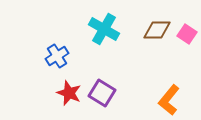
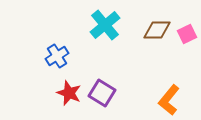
cyan cross: moved 1 px right, 4 px up; rotated 20 degrees clockwise
pink square: rotated 30 degrees clockwise
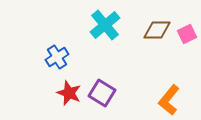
blue cross: moved 1 px down
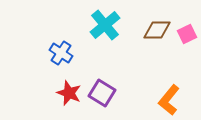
blue cross: moved 4 px right, 4 px up; rotated 25 degrees counterclockwise
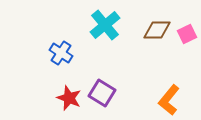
red star: moved 5 px down
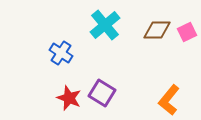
pink square: moved 2 px up
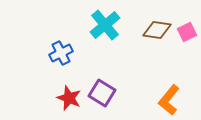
brown diamond: rotated 8 degrees clockwise
blue cross: rotated 30 degrees clockwise
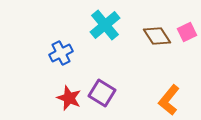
brown diamond: moved 6 px down; rotated 48 degrees clockwise
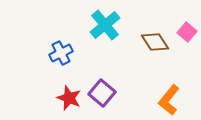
pink square: rotated 24 degrees counterclockwise
brown diamond: moved 2 px left, 6 px down
purple square: rotated 8 degrees clockwise
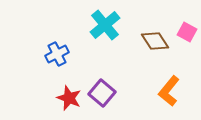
pink square: rotated 12 degrees counterclockwise
brown diamond: moved 1 px up
blue cross: moved 4 px left, 1 px down
orange L-shape: moved 9 px up
